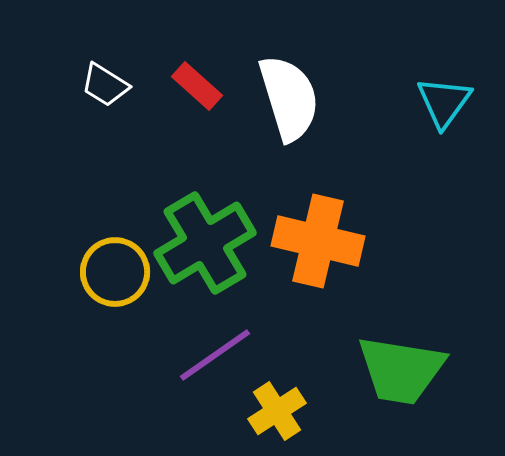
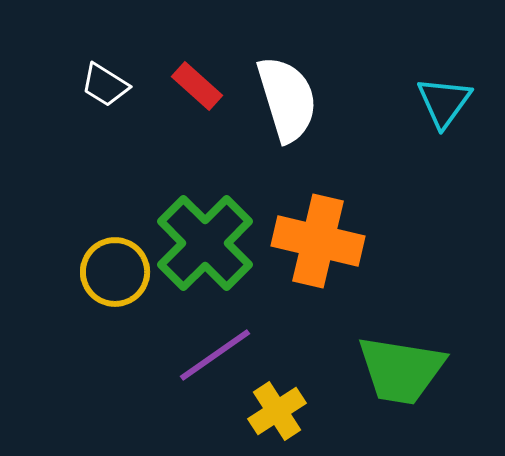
white semicircle: moved 2 px left, 1 px down
green cross: rotated 14 degrees counterclockwise
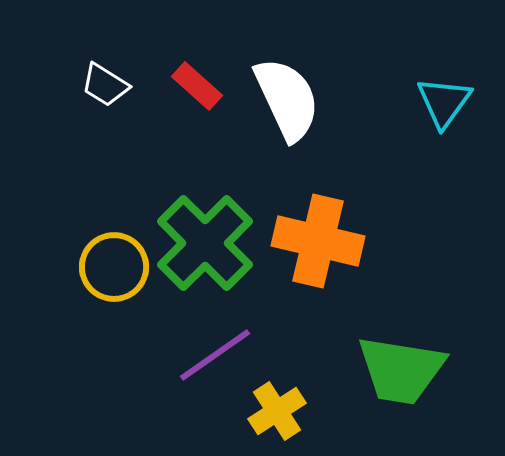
white semicircle: rotated 8 degrees counterclockwise
yellow circle: moved 1 px left, 5 px up
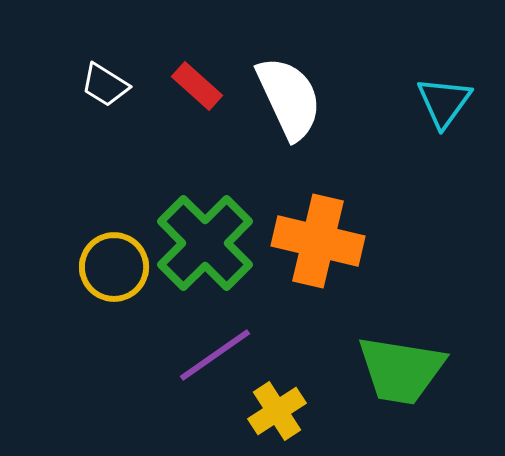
white semicircle: moved 2 px right, 1 px up
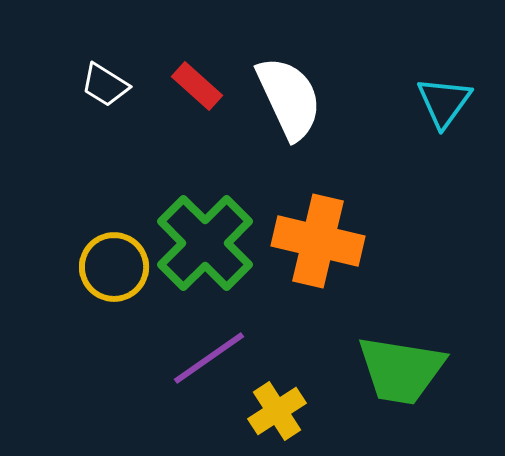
purple line: moved 6 px left, 3 px down
